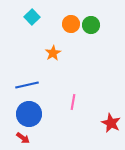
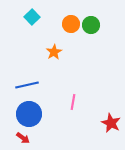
orange star: moved 1 px right, 1 px up
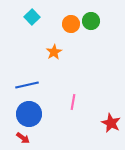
green circle: moved 4 px up
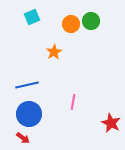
cyan square: rotated 21 degrees clockwise
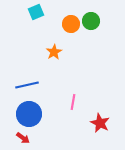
cyan square: moved 4 px right, 5 px up
red star: moved 11 px left
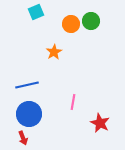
red arrow: rotated 32 degrees clockwise
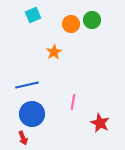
cyan square: moved 3 px left, 3 px down
green circle: moved 1 px right, 1 px up
blue circle: moved 3 px right
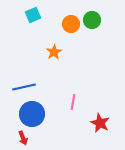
blue line: moved 3 px left, 2 px down
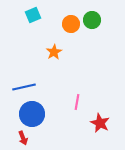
pink line: moved 4 px right
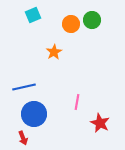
blue circle: moved 2 px right
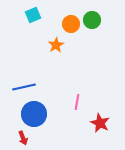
orange star: moved 2 px right, 7 px up
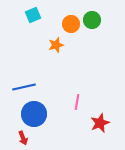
orange star: rotated 14 degrees clockwise
red star: rotated 24 degrees clockwise
